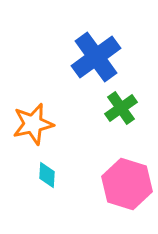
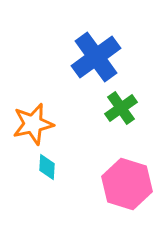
cyan diamond: moved 8 px up
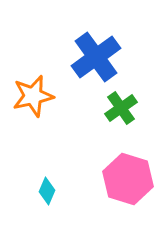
orange star: moved 28 px up
cyan diamond: moved 24 px down; rotated 20 degrees clockwise
pink hexagon: moved 1 px right, 5 px up
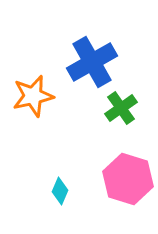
blue cross: moved 4 px left, 5 px down; rotated 6 degrees clockwise
cyan diamond: moved 13 px right
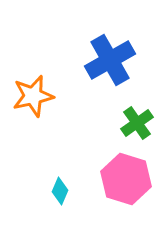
blue cross: moved 18 px right, 2 px up
green cross: moved 16 px right, 15 px down
pink hexagon: moved 2 px left
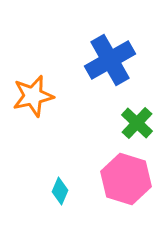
green cross: rotated 12 degrees counterclockwise
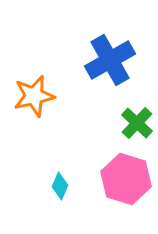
orange star: moved 1 px right
cyan diamond: moved 5 px up
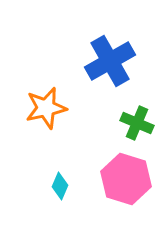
blue cross: moved 1 px down
orange star: moved 12 px right, 12 px down
green cross: rotated 20 degrees counterclockwise
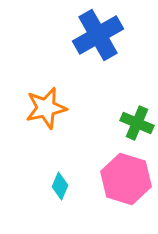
blue cross: moved 12 px left, 26 px up
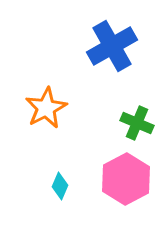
blue cross: moved 14 px right, 11 px down
orange star: rotated 15 degrees counterclockwise
pink hexagon: rotated 15 degrees clockwise
